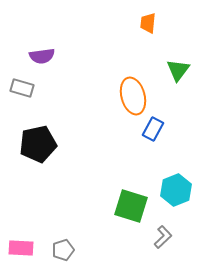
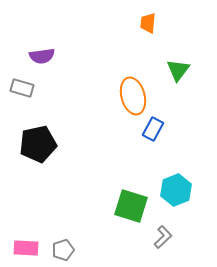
pink rectangle: moved 5 px right
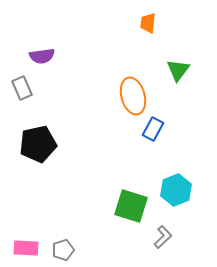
gray rectangle: rotated 50 degrees clockwise
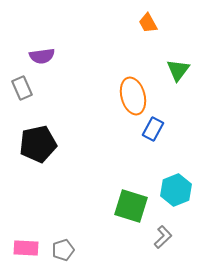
orange trapezoid: rotated 35 degrees counterclockwise
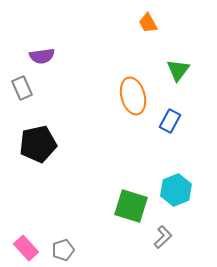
blue rectangle: moved 17 px right, 8 px up
pink rectangle: rotated 45 degrees clockwise
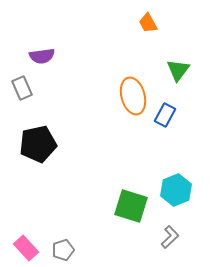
blue rectangle: moved 5 px left, 6 px up
gray L-shape: moved 7 px right
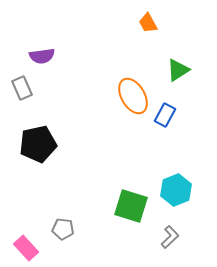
green triangle: rotated 20 degrees clockwise
orange ellipse: rotated 15 degrees counterclockwise
gray pentagon: moved 21 px up; rotated 25 degrees clockwise
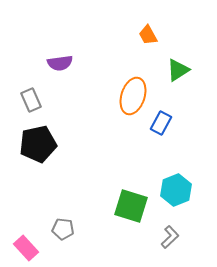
orange trapezoid: moved 12 px down
purple semicircle: moved 18 px right, 7 px down
gray rectangle: moved 9 px right, 12 px down
orange ellipse: rotated 48 degrees clockwise
blue rectangle: moved 4 px left, 8 px down
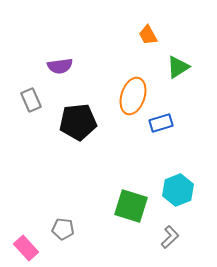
purple semicircle: moved 3 px down
green triangle: moved 3 px up
blue rectangle: rotated 45 degrees clockwise
black pentagon: moved 40 px right, 22 px up; rotated 6 degrees clockwise
cyan hexagon: moved 2 px right
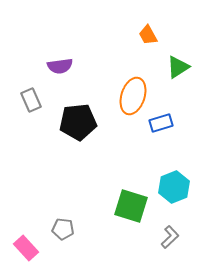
cyan hexagon: moved 4 px left, 3 px up
